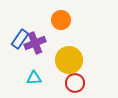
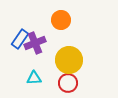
red circle: moved 7 px left
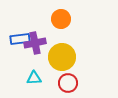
orange circle: moved 1 px up
blue rectangle: rotated 48 degrees clockwise
purple cross: rotated 10 degrees clockwise
yellow circle: moved 7 px left, 3 px up
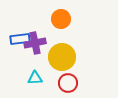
cyan triangle: moved 1 px right
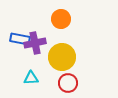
blue rectangle: rotated 18 degrees clockwise
cyan triangle: moved 4 px left
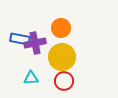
orange circle: moved 9 px down
red circle: moved 4 px left, 2 px up
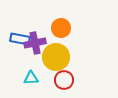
yellow circle: moved 6 px left
red circle: moved 1 px up
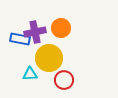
purple cross: moved 11 px up
yellow circle: moved 7 px left, 1 px down
cyan triangle: moved 1 px left, 4 px up
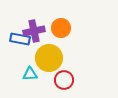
purple cross: moved 1 px left, 1 px up
